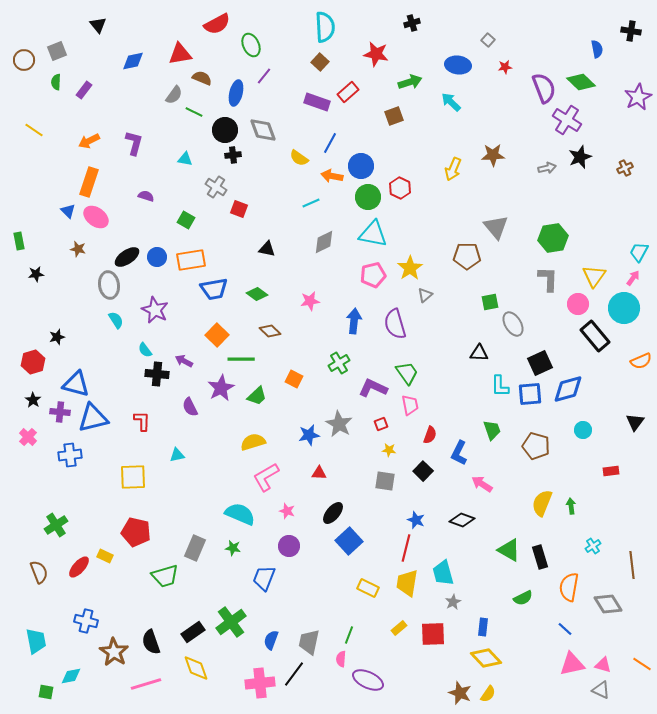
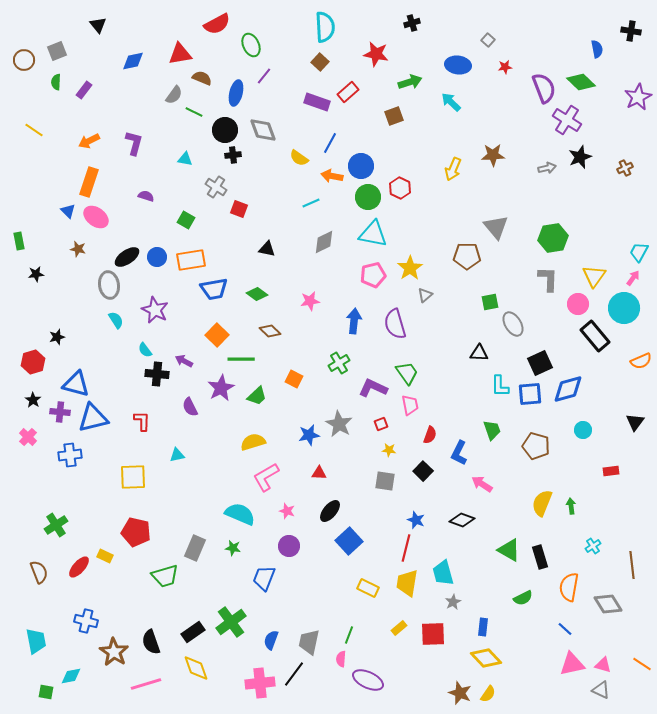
black ellipse at (333, 513): moved 3 px left, 2 px up
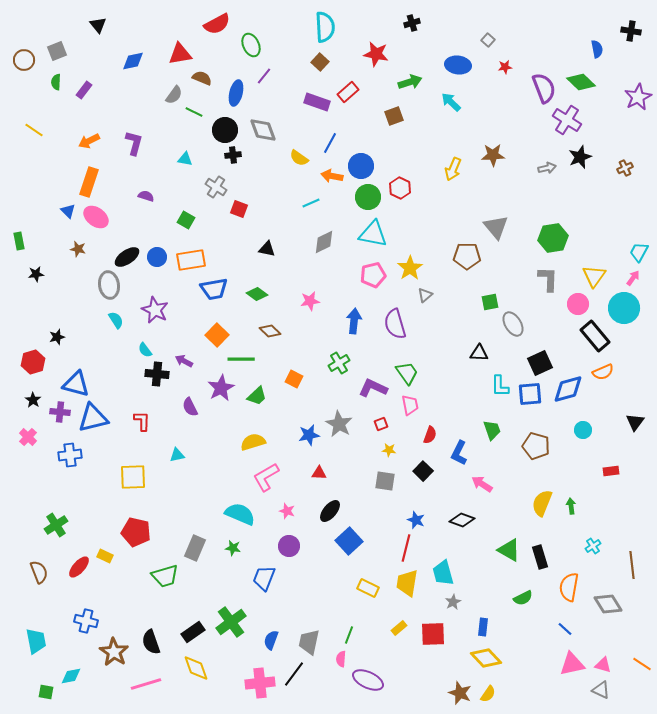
orange semicircle at (641, 361): moved 38 px left, 11 px down
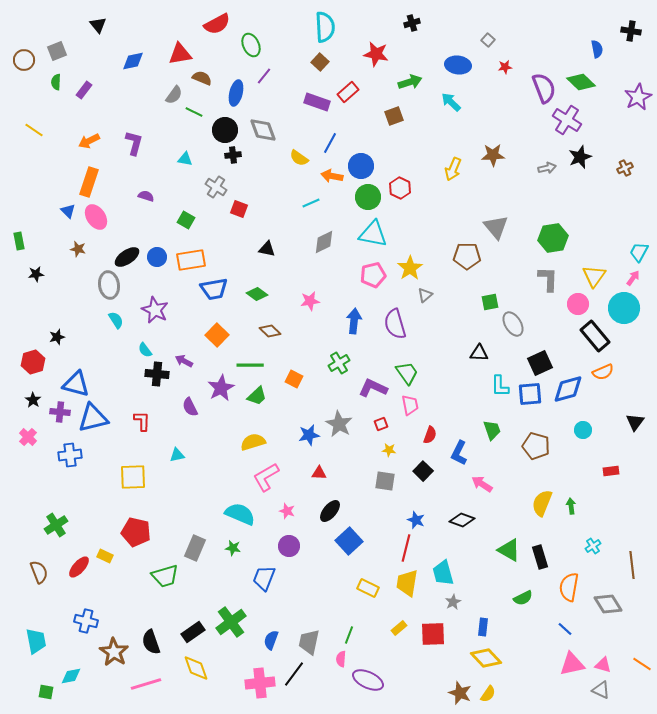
pink ellipse at (96, 217): rotated 20 degrees clockwise
green line at (241, 359): moved 9 px right, 6 px down
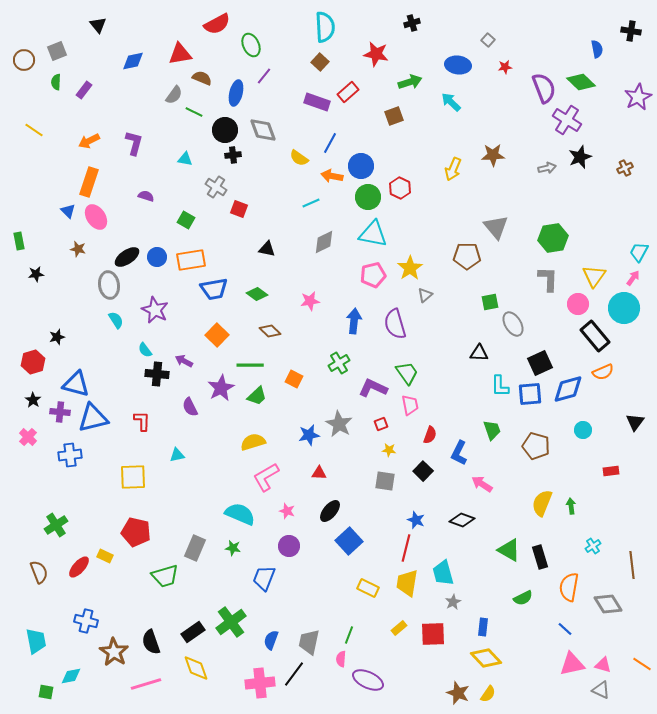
brown star at (460, 693): moved 2 px left
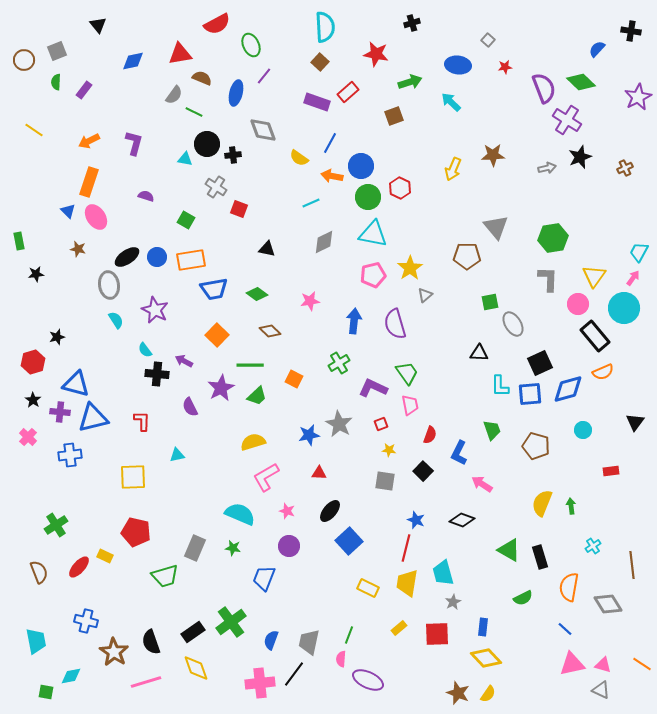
blue semicircle at (597, 49): rotated 126 degrees counterclockwise
black circle at (225, 130): moved 18 px left, 14 px down
red square at (433, 634): moved 4 px right
pink line at (146, 684): moved 2 px up
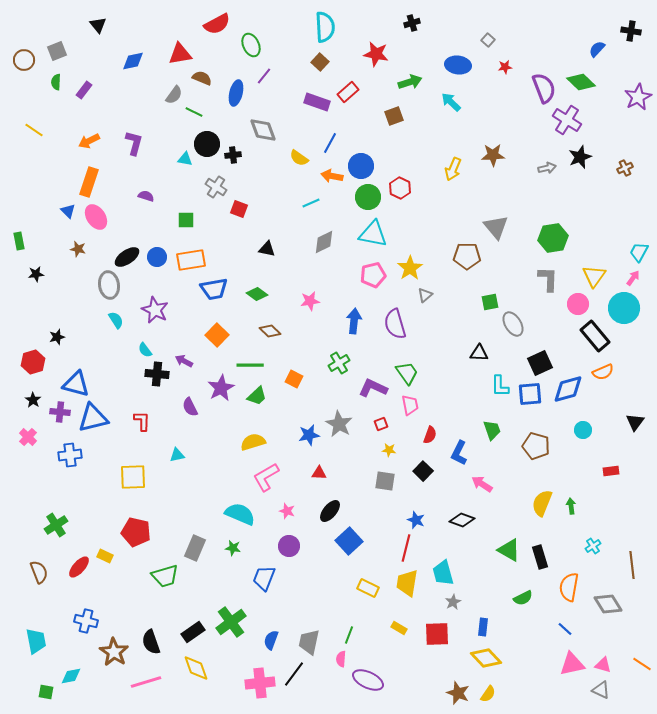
green square at (186, 220): rotated 30 degrees counterclockwise
yellow rectangle at (399, 628): rotated 70 degrees clockwise
